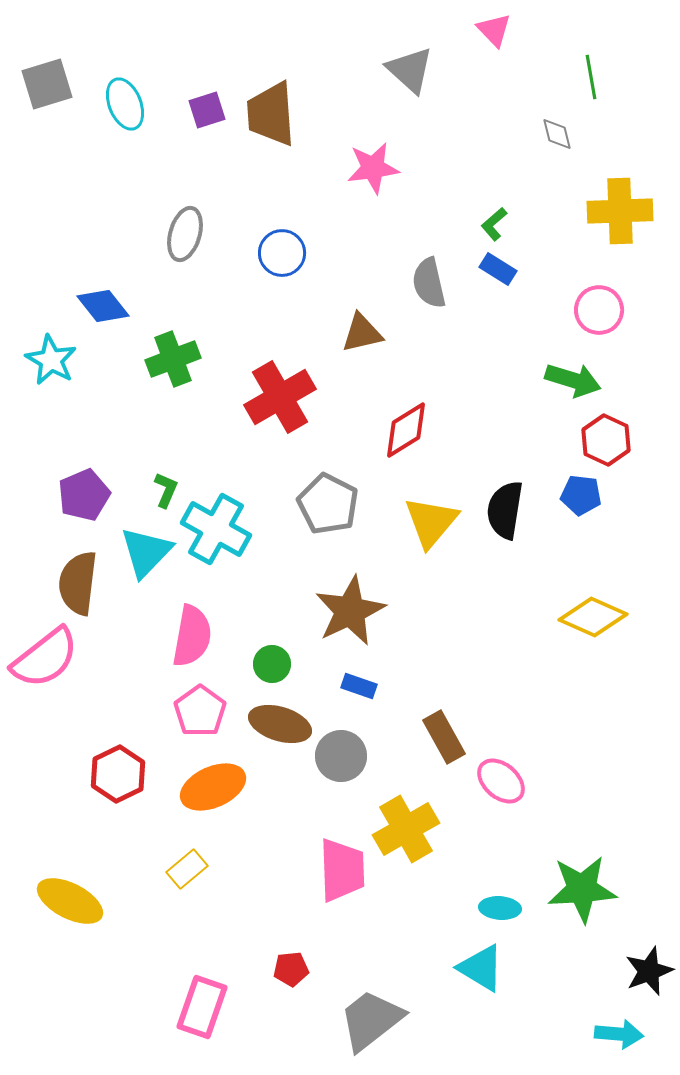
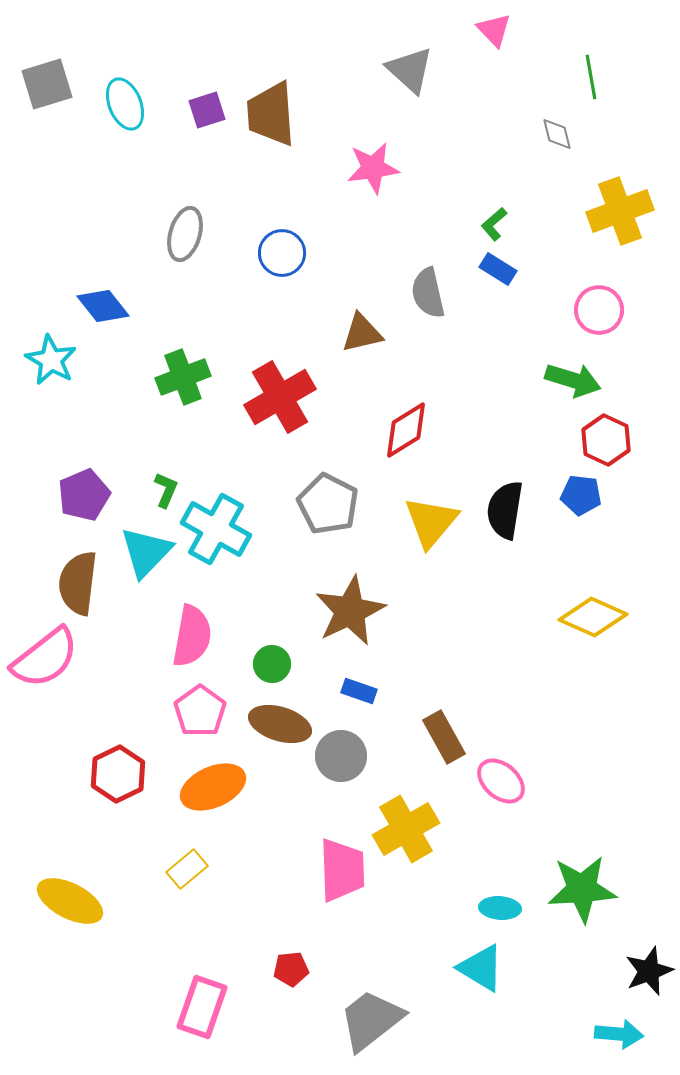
yellow cross at (620, 211): rotated 18 degrees counterclockwise
gray semicircle at (429, 283): moved 1 px left, 10 px down
green cross at (173, 359): moved 10 px right, 18 px down
blue rectangle at (359, 686): moved 5 px down
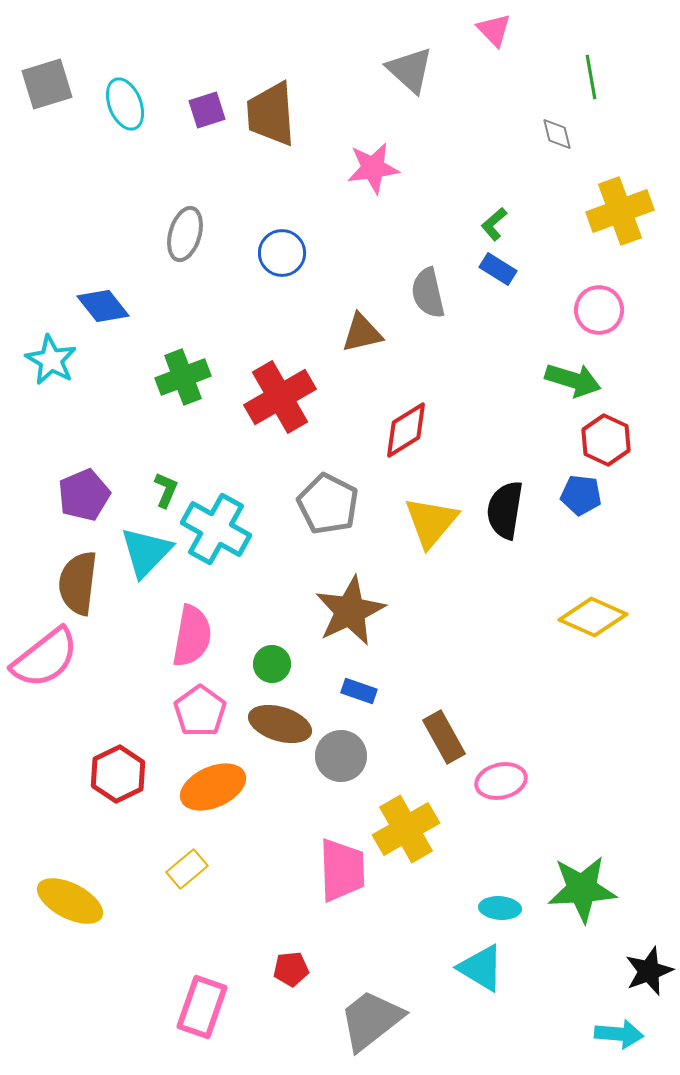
pink ellipse at (501, 781): rotated 54 degrees counterclockwise
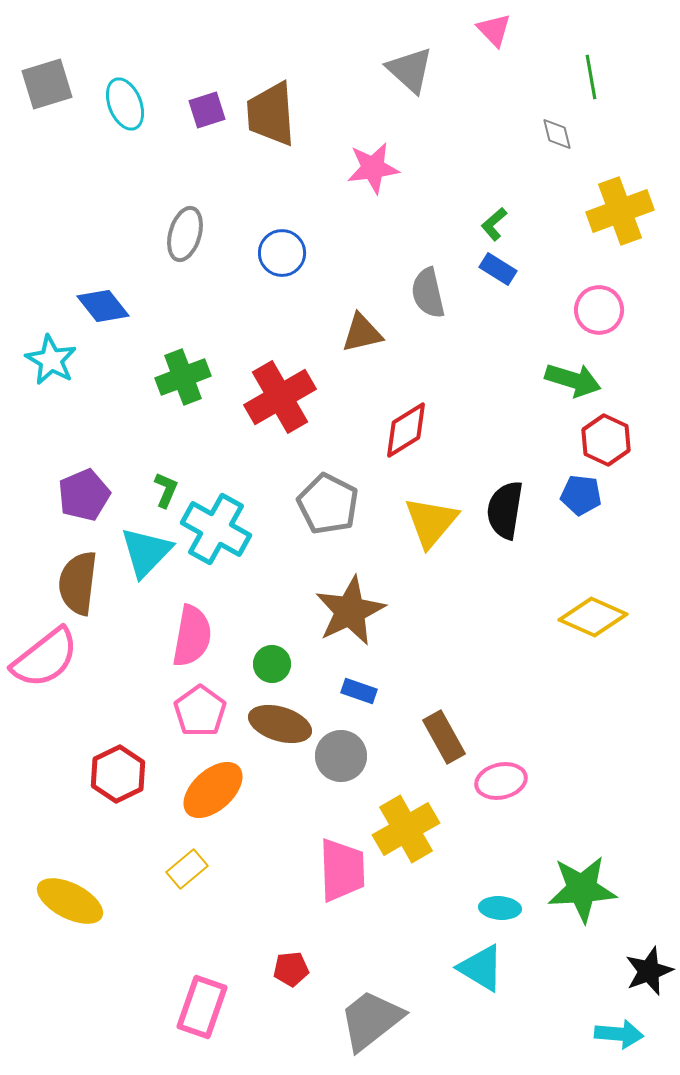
orange ellipse at (213, 787): moved 3 px down; rotated 18 degrees counterclockwise
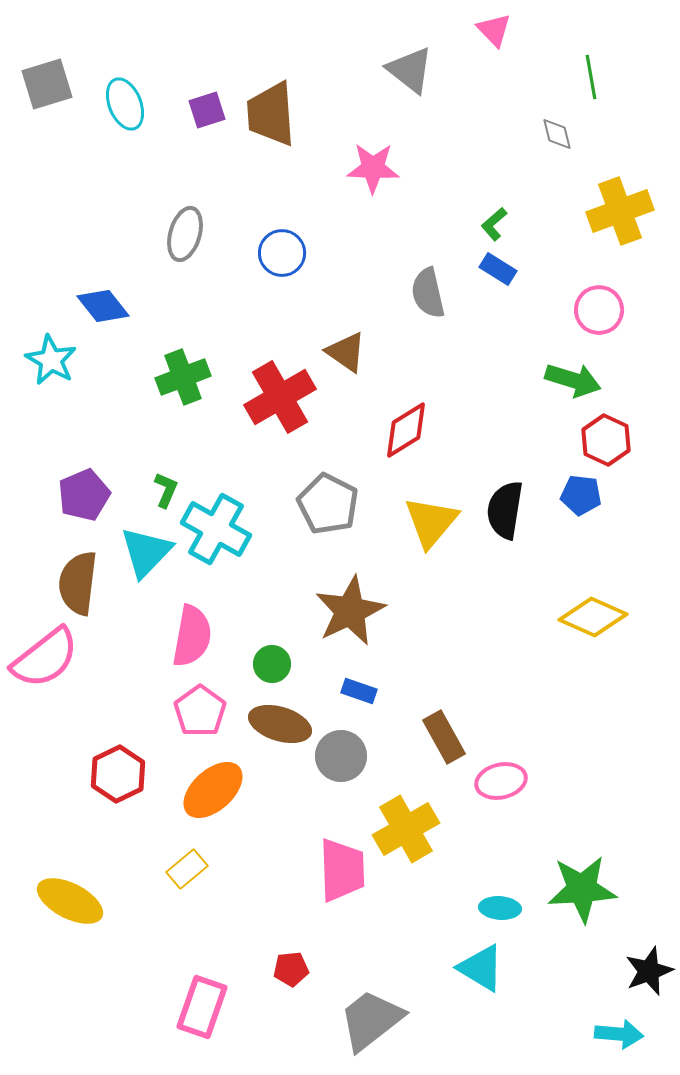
gray triangle at (410, 70): rotated 4 degrees counterclockwise
pink star at (373, 168): rotated 10 degrees clockwise
brown triangle at (362, 333): moved 16 px left, 19 px down; rotated 48 degrees clockwise
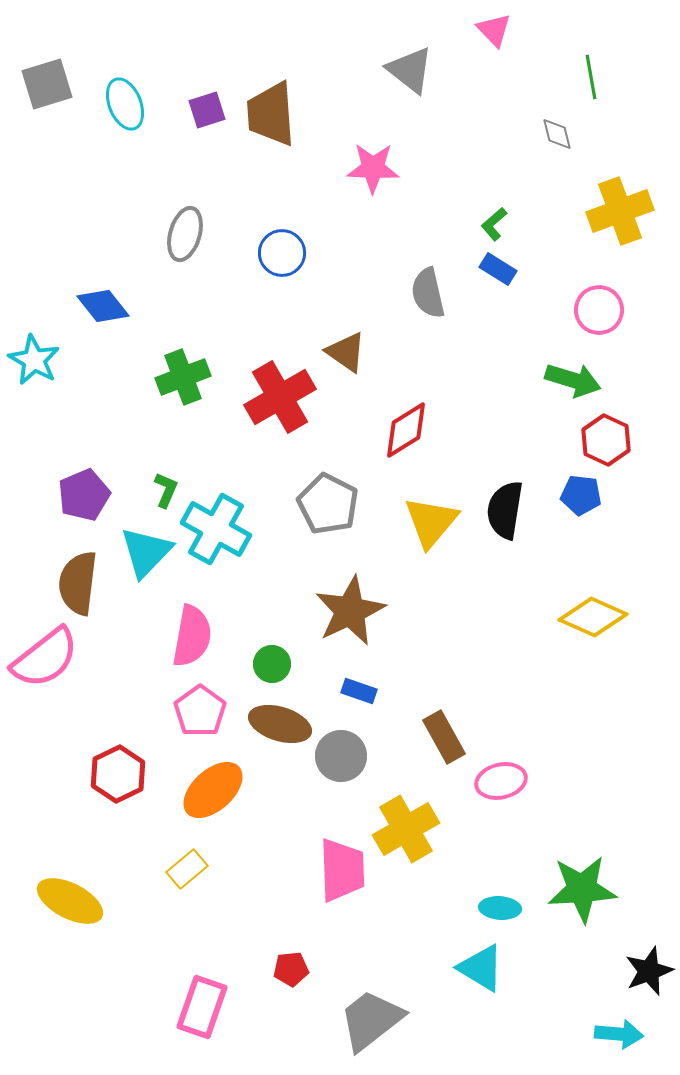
cyan star at (51, 360): moved 17 px left
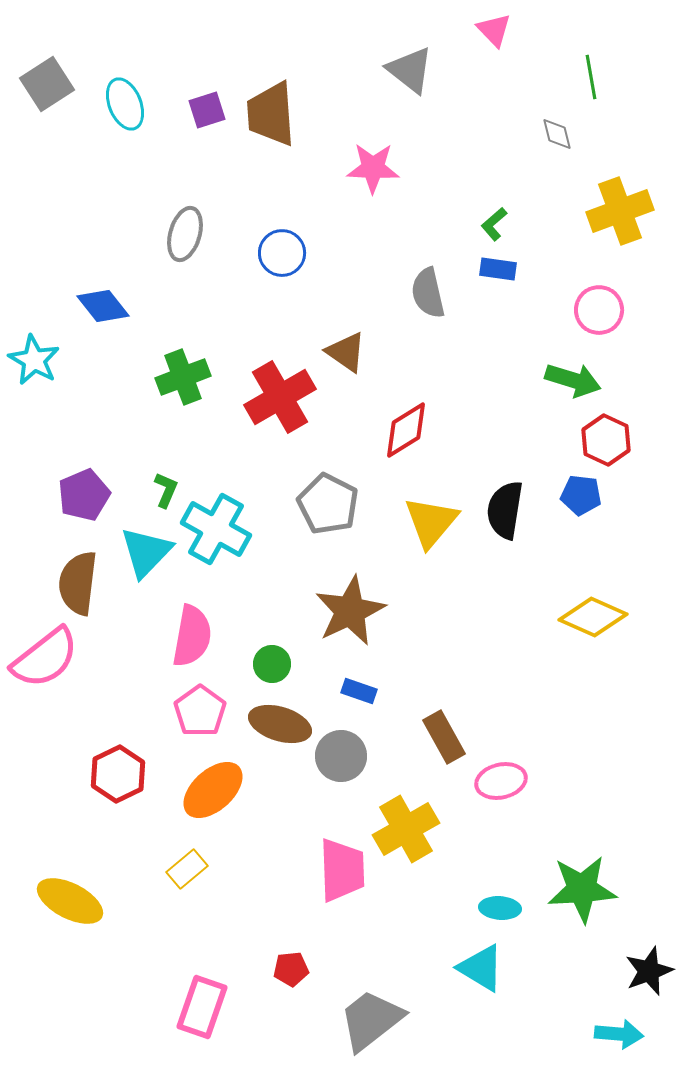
gray square at (47, 84): rotated 16 degrees counterclockwise
blue rectangle at (498, 269): rotated 24 degrees counterclockwise
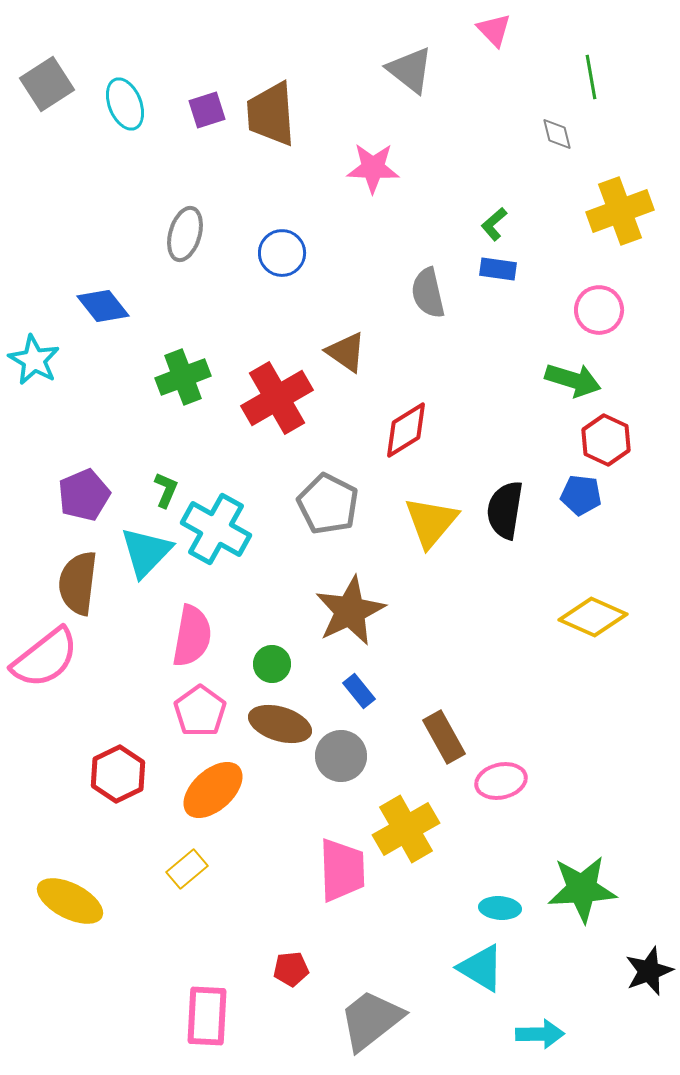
red cross at (280, 397): moved 3 px left, 1 px down
blue rectangle at (359, 691): rotated 32 degrees clockwise
pink rectangle at (202, 1007): moved 5 px right, 9 px down; rotated 16 degrees counterclockwise
cyan arrow at (619, 1034): moved 79 px left; rotated 6 degrees counterclockwise
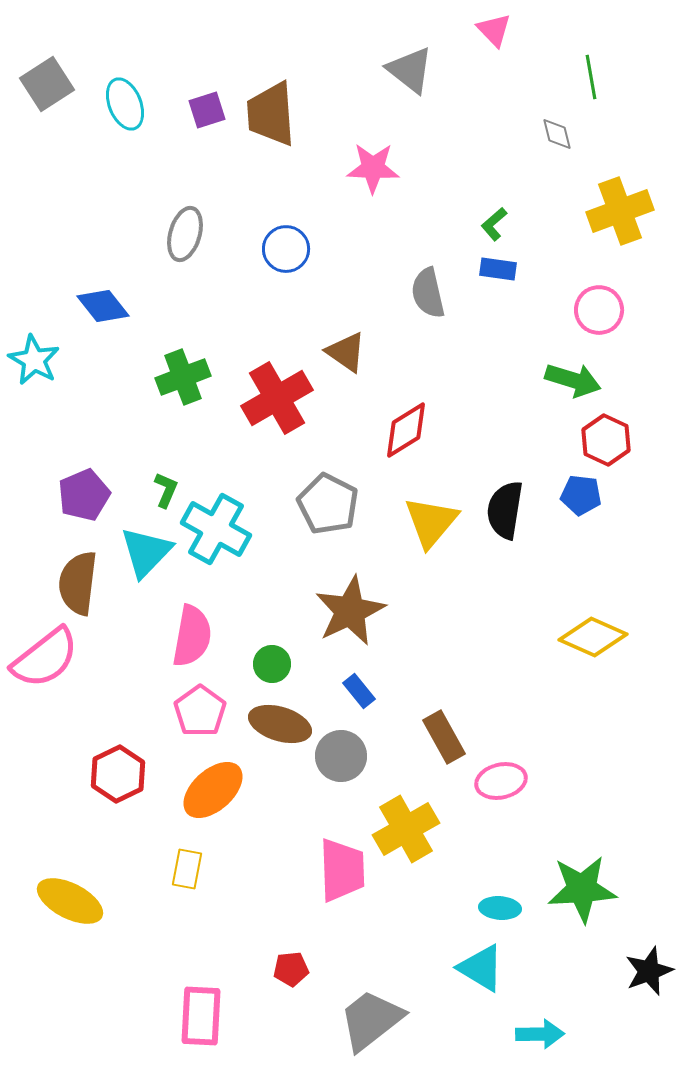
blue circle at (282, 253): moved 4 px right, 4 px up
yellow diamond at (593, 617): moved 20 px down
yellow rectangle at (187, 869): rotated 39 degrees counterclockwise
pink rectangle at (207, 1016): moved 6 px left
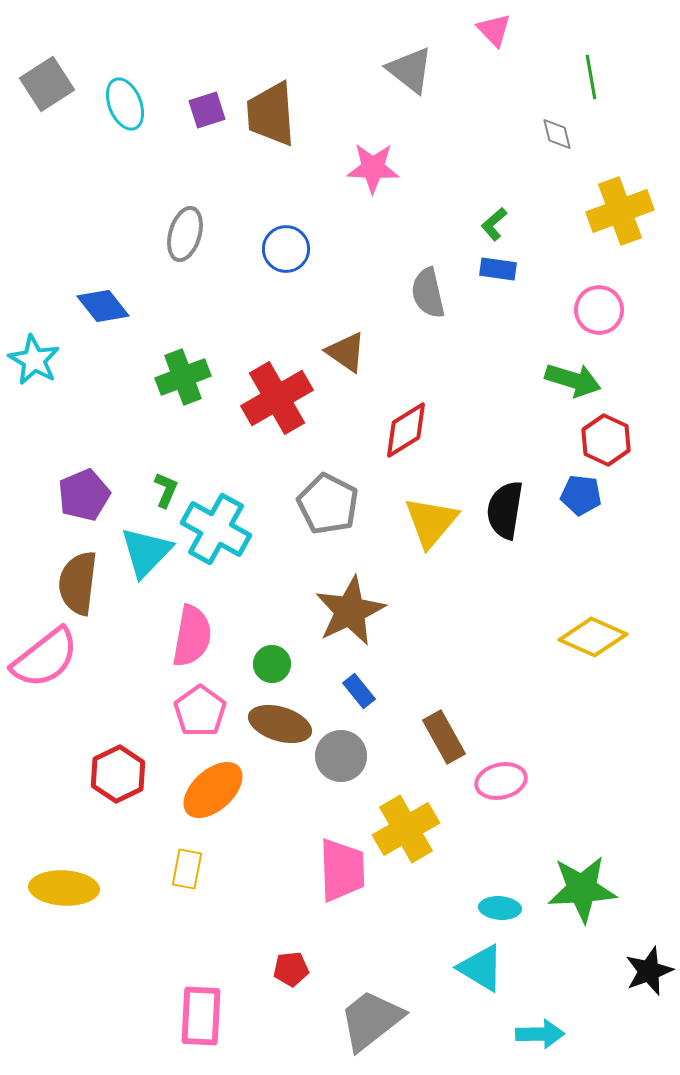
yellow ellipse at (70, 901): moved 6 px left, 13 px up; rotated 24 degrees counterclockwise
